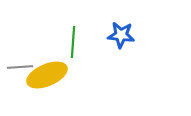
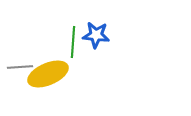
blue star: moved 25 px left
yellow ellipse: moved 1 px right, 1 px up
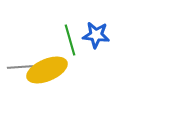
green line: moved 3 px left, 2 px up; rotated 20 degrees counterclockwise
yellow ellipse: moved 1 px left, 4 px up
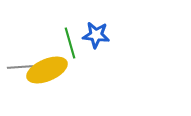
green line: moved 3 px down
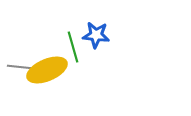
green line: moved 3 px right, 4 px down
gray line: rotated 10 degrees clockwise
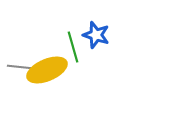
blue star: rotated 12 degrees clockwise
